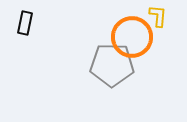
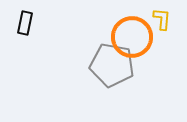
yellow L-shape: moved 4 px right, 3 px down
gray pentagon: rotated 9 degrees clockwise
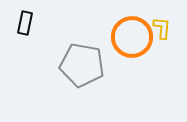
yellow L-shape: moved 9 px down
gray pentagon: moved 30 px left
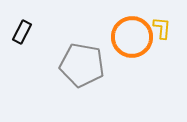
black rectangle: moved 3 px left, 9 px down; rotated 15 degrees clockwise
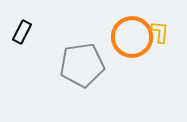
yellow L-shape: moved 2 px left, 4 px down
gray pentagon: rotated 18 degrees counterclockwise
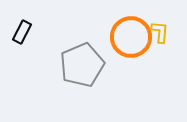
orange circle: moved 1 px left
gray pentagon: rotated 15 degrees counterclockwise
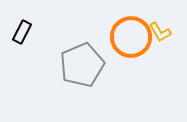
yellow L-shape: rotated 145 degrees clockwise
